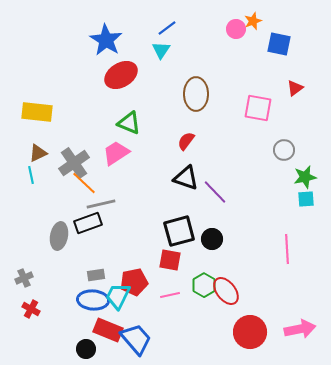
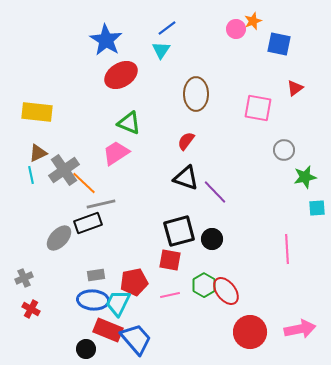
gray cross at (74, 163): moved 10 px left, 7 px down
cyan square at (306, 199): moved 11 px right, 9 px down
gray ellipse at (59, 236): moved 2 px down; rotated 32 degrees clockwise
cyan trapezoid at (118, 296): moved 7 px down
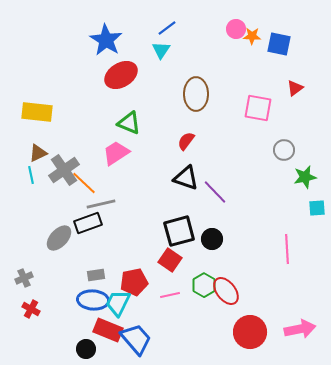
orange star at (253, 21): moved 1 px left, 15 px down; rotated 24 degrees clockwise
red square at (170, 260): rotated 25 degrees clockwise
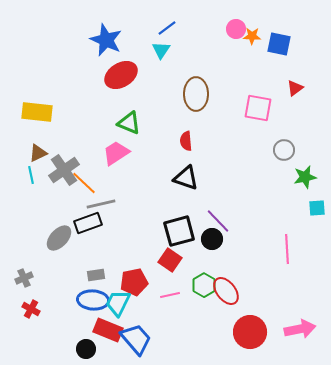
blue star at (106, 40): rotated 8 degrees counterclockwise
red semicircle at (186, 141): rotated 42 degrees counterclockwise
purple line at (215, 192): moved 3 px right, 29 px down
